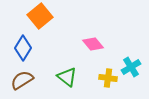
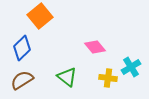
pink diamond: moved 2 px right, 3 px down
blue diamond: moved 1 px left; rotated 15 degrees clockwise
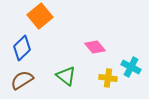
cyan cross: rotated 30 degrees counterclockwise
green triangle: moved 1 px left, 1 px up
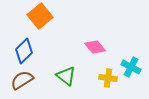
blue diamond: moved 2 px right, 3 px down
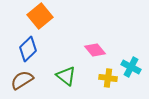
pink diamond: moved 3 px down
blue diamond: moved 4 px right, 2 px up
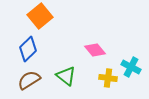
brown semicircle: moved 7 px right
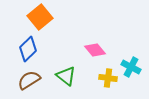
orange square: moved 1 px down
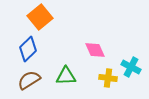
pink diamond: rotated 15 degrees clockwise
green triangle: rotated 40 degrees counterclockwise
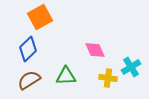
orange square: rotated 10 degrees clockwise
cyan cross: rotated 30 degrees clockwise
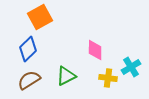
pink diamond: rotated 25 degrees clockwise
green triangle: rotated 25 degrees counterclockwise
